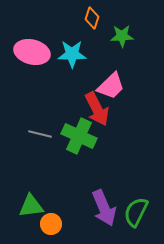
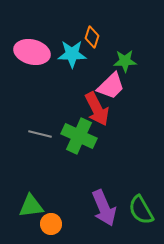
orange diamond: moved 19 px down
green star: moved 3 px right, 25 px down
green semicircle: moved 5 px right, 2 px up; rotated 56 degrees counterclockwise
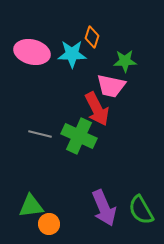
pink trapezoid: rotated 56 degrees clockwise
orange circle: moved 2 px left
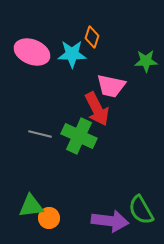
pink ellipse: rotated 8 degrees clockwise
green star: moved 21 px right
purple arrow: moved 6 px right, 13 px down; rotated 60 degrees counterclockwise
orange circle: moved 6 px up
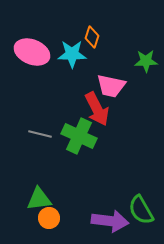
green triangle: moved 8 px right, 7 px up
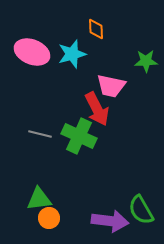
orange diamond: moved 4 px right, 8 px up; rotated 20 degrees counterclockwise
cyan star: rotated 16 degrees counterclockwise
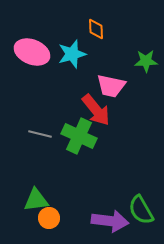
red arrow: moved 1 px left, 1 px down; rotated 12 degrees counterclockwise
green triangle: moved 3 px left, 1 px down
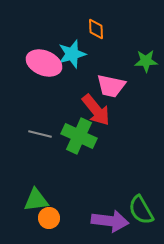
pink ellipse: moved 12 px right, 11 px down
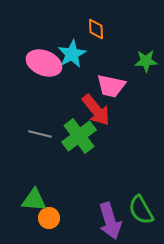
cyan star: rotated 12 degrees counterclockwise
green cross: rotated 28 degrees clockwise
green triangle: moved 2 px left; rotated 12 degrees clockwise
purple arrow: rotated 66 degrees clockwise
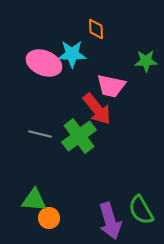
cyan star: rotated 28 degrees clockwise
red arrow: moved 1 px right, 1 px up
